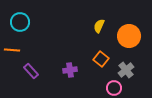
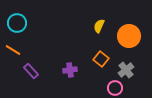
cyan circle: moved 3 px left, 1 px down
orange line: moved 1 px right; rotated 28 degrees clockwise
pink circle: moved 1 px right
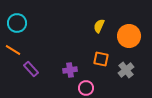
orange square: rotated 28 degrees counterclockwise
purple rectangle: moved 2 px up
pink circle: moved 29 px left
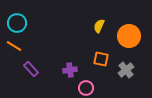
orange line: moved 1 px right, 4 px up
